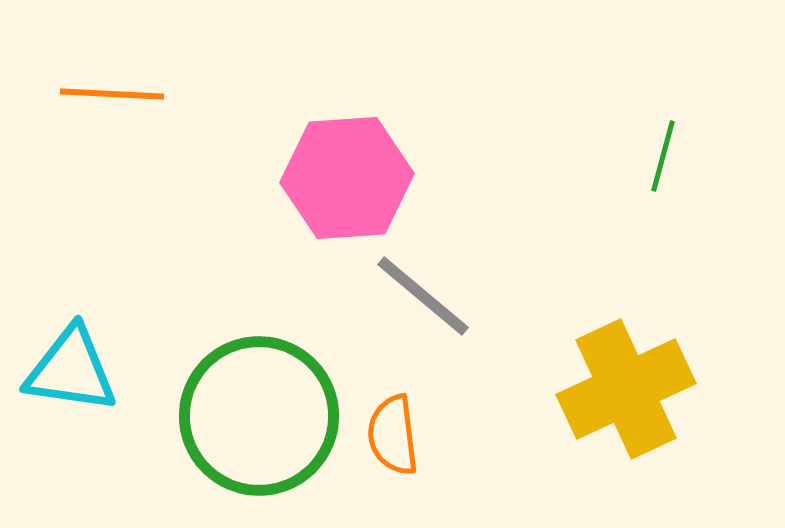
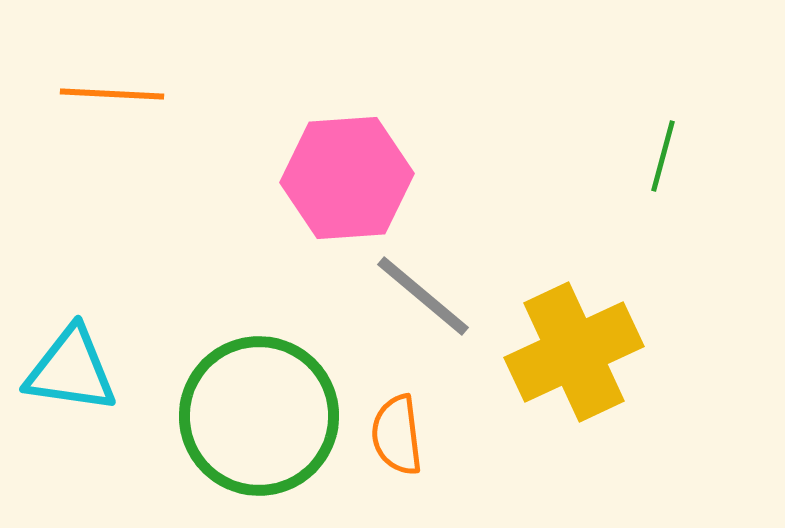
yellow cross: moved 52 px left, 37 px up
orange semicircle: moved 4 px right
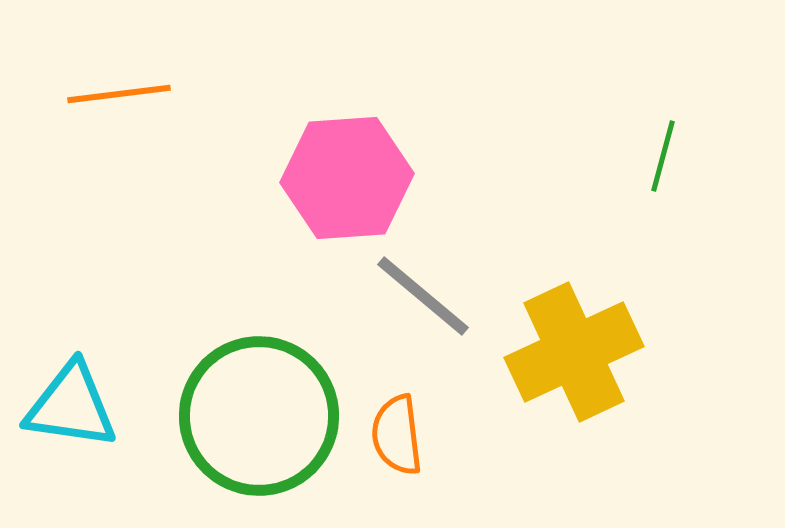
orange line: moved 7 px right; rotated 10 degrees counterclockwise
cyan triangle: moved 36 px down
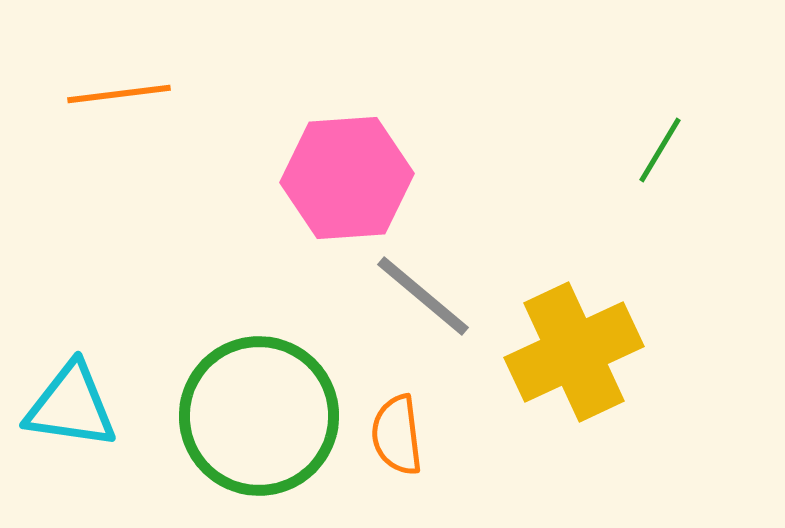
green line: moved 3 px left, 6 px up; rotated 16 degrees clockwise
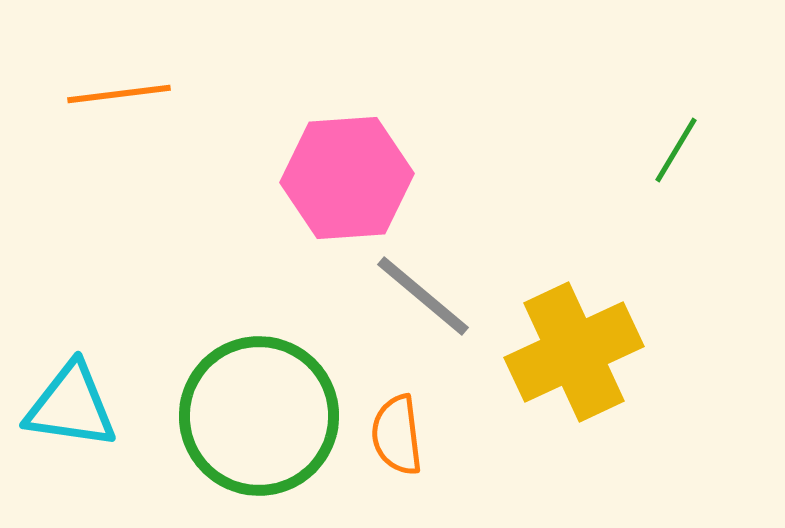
green line: moved 16 px right
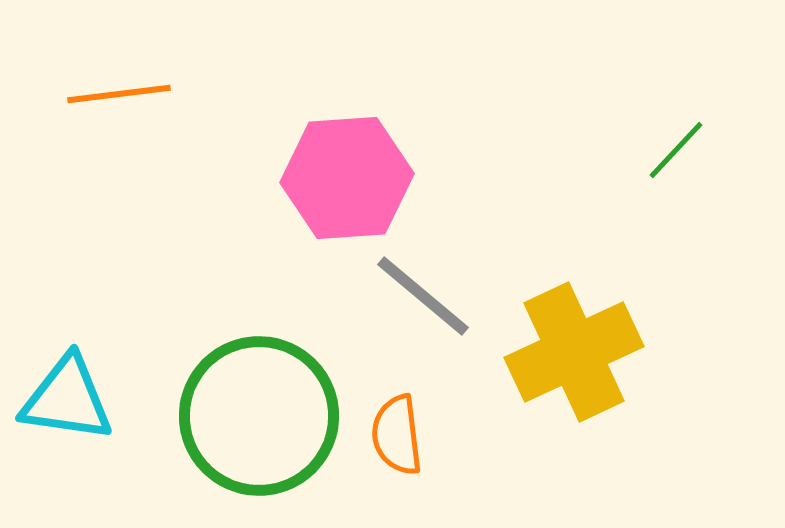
green line: rotated 12 degrees clockwise
cyan triangle: moved 4 px left, 7 px up
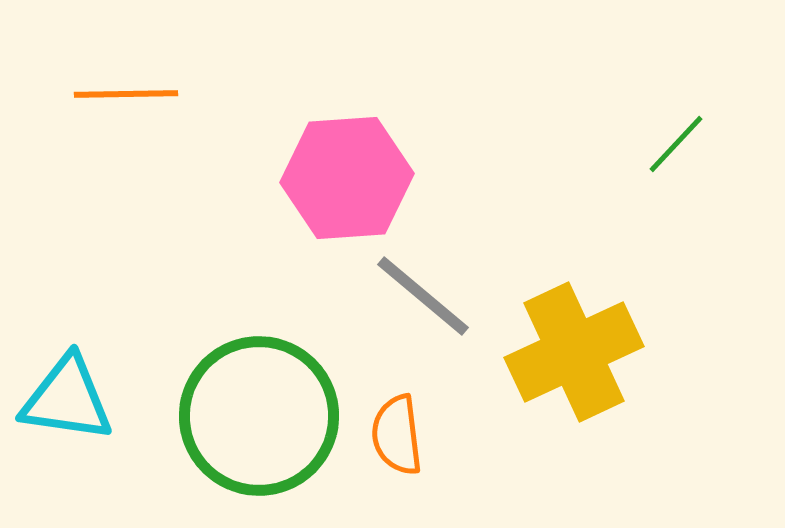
orange line: moved 7 px right; rotated 6 degrees clockwise
green line: moved 6 px up
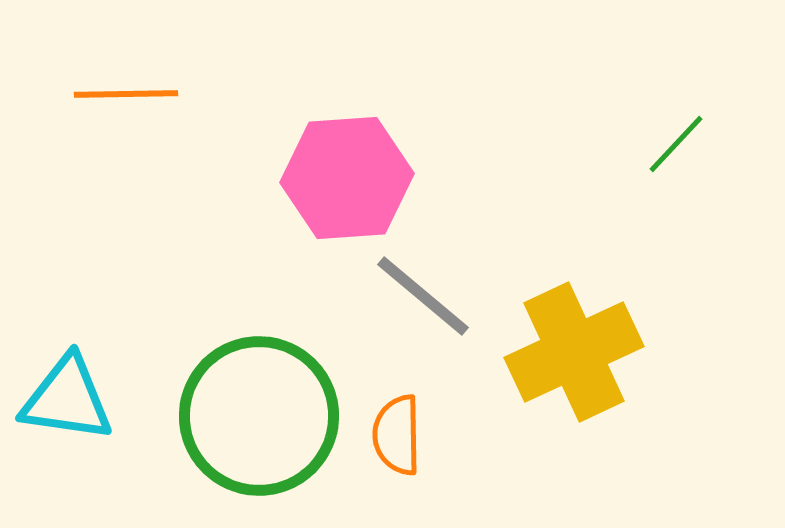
orange semicircle: rotated 6 degrees clockwise
